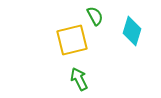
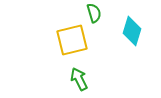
green semicircle: moved 1 px left, 3 px up; rotated 12 degrees clockwise
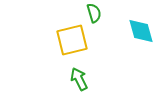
cyan diamond: moved 9 px right; rotated 32 degrees counterclockwise
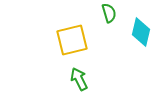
green semicircle: moved 15 px right
cyan diamond: moved 1 px down; rotated 28 degrees clockwise
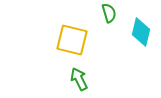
yellow square: rotated 28 degrees clockwise
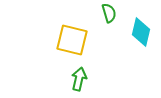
green arrow: rotated 40 degrees clockwise
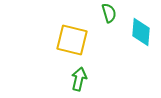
cyan diamond: rotated 8 degrees counterclockwise
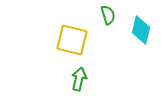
green semicircle: moved 1 px left, 2 px down
cyan diamond: moved 2 px up; rotated 8 degrees clockwise
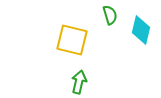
green semicircle: moved 2 px right
green arrow: moved 3 px down
